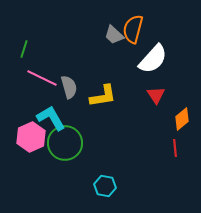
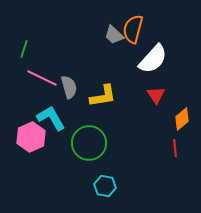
green circle: moved 24 px right
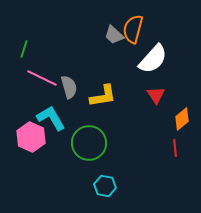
pink hexagon: rotated 12 degrees counterclockwise
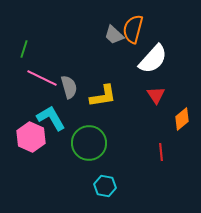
red line: moved 14 px left, 4 px down
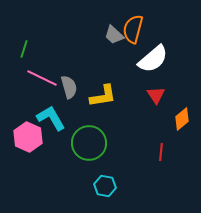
white semicircle: rotated 8 degrees clockwise
pink hexagon: moved 3 px left
red line: rotated 12 degrees clockwise
